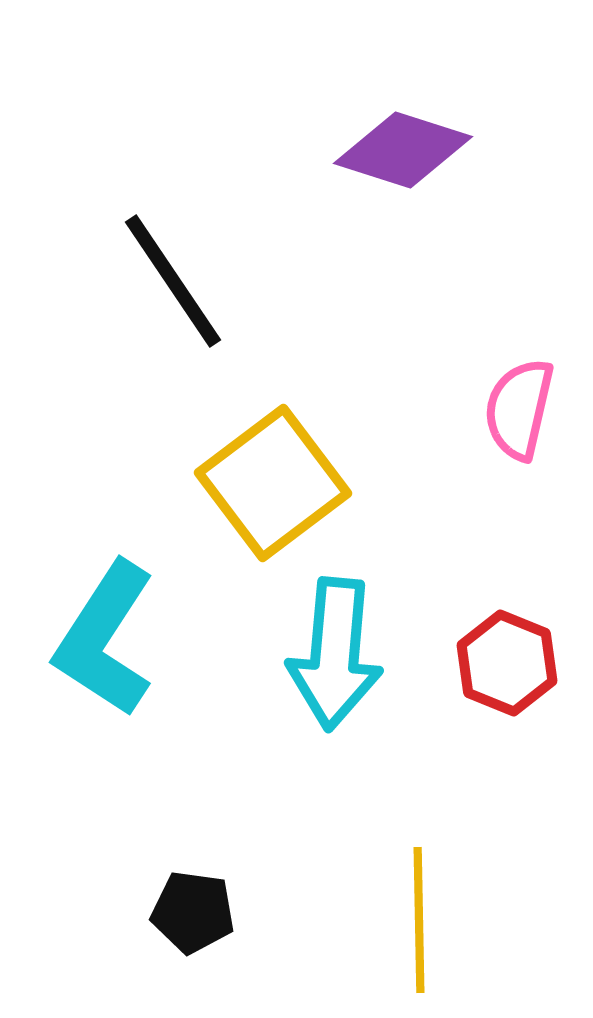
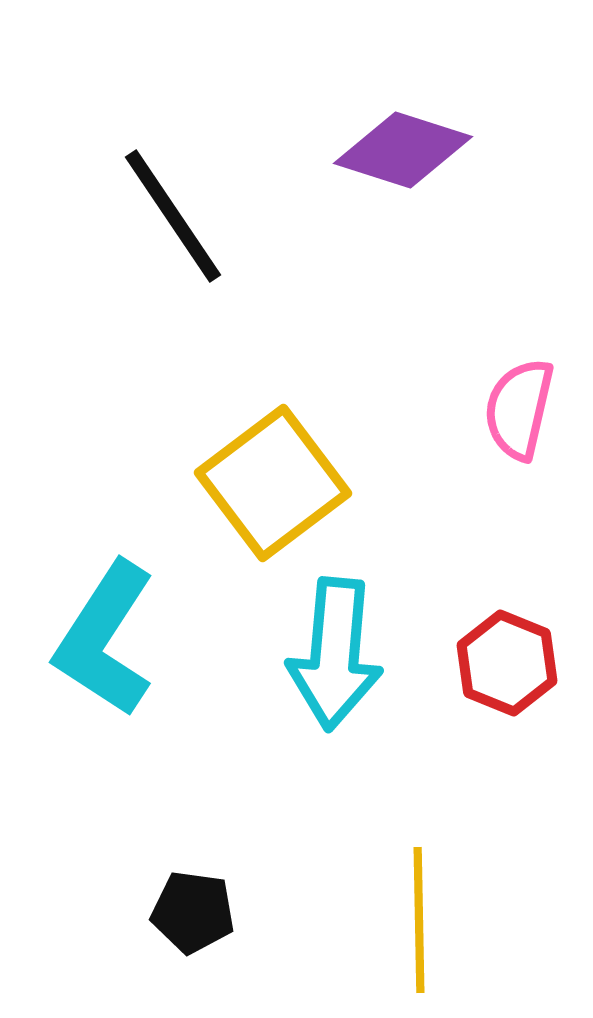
black line: moved 65 px up
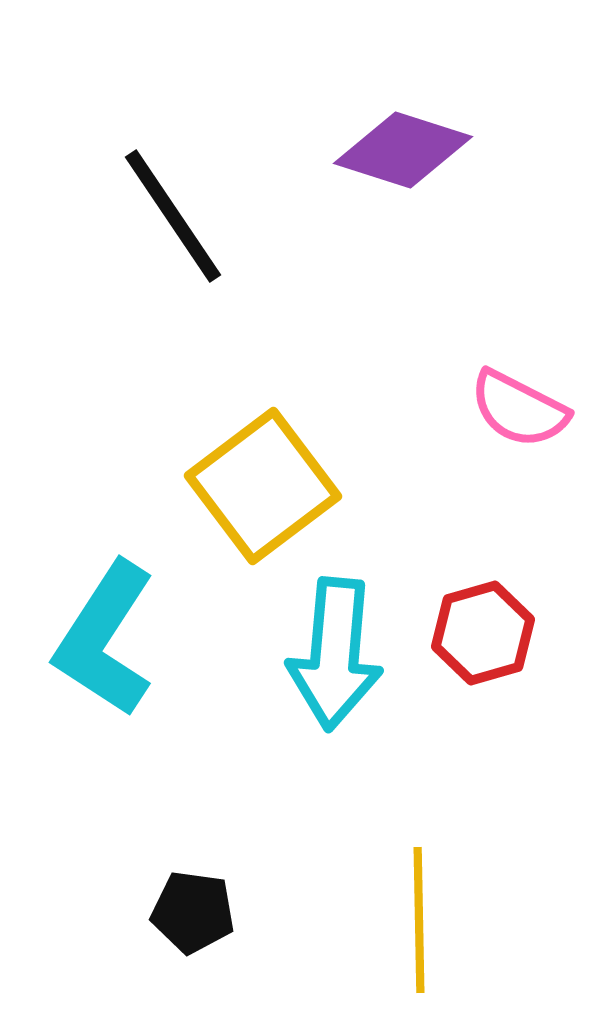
pink semicircle: rotated 76 degrees counterclockwise
yellow square: moved 10 px left, 3 px down
red hexagon: moved 24 px left, 30 px up; rotated 22 degrees clockwise
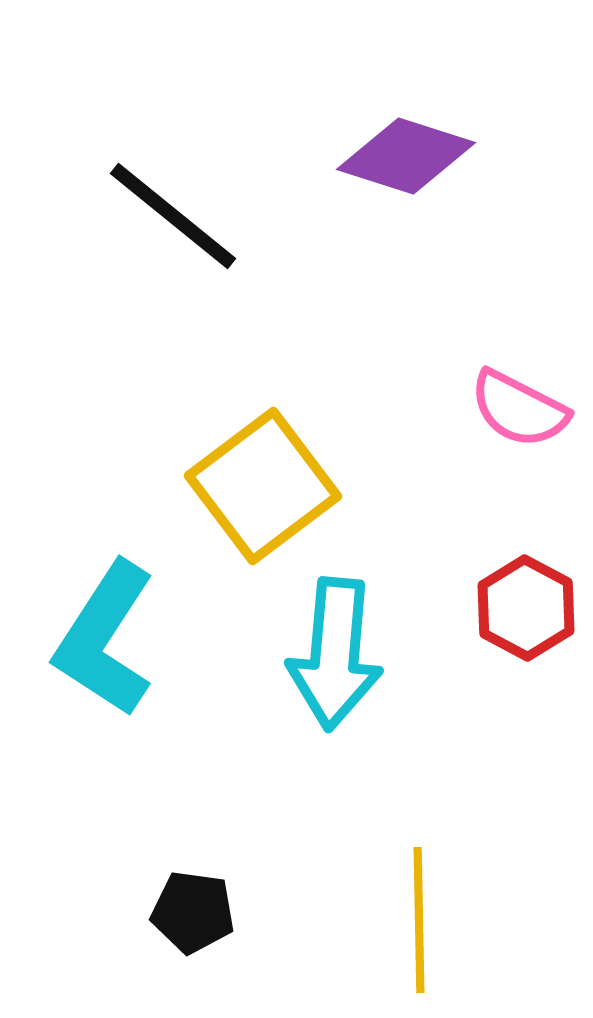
purple diamond: moved 3 px right, 6 px down
black line: rotated 17 degrees counterclockwise
red hexagon: moved 43 px right, 25 px up; rotated 16 degrees counterclockwise
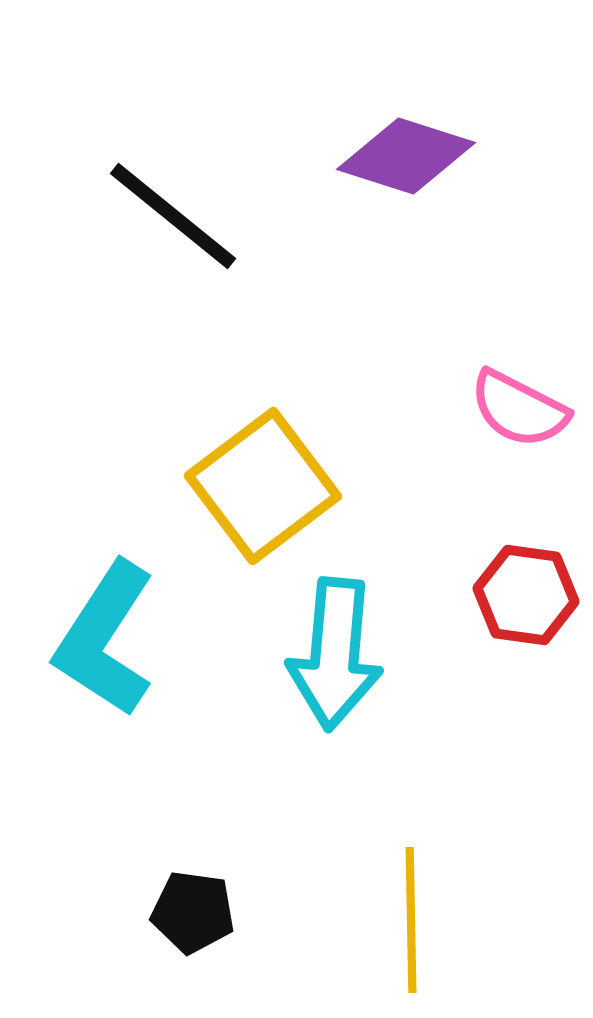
red hexagon: moved 13 px up; rotated 20 degrees counterclockwise
yellow line: moved 8 px left
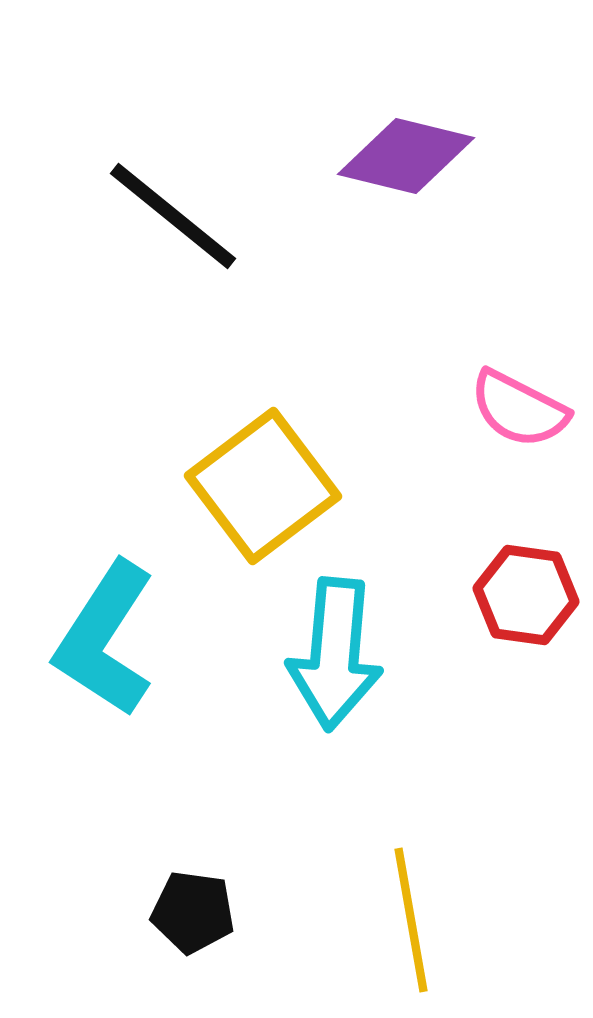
purple diamond: rotated 4 degrees counterclockwise
yellow line: rotated 9 degrees counterclockwise
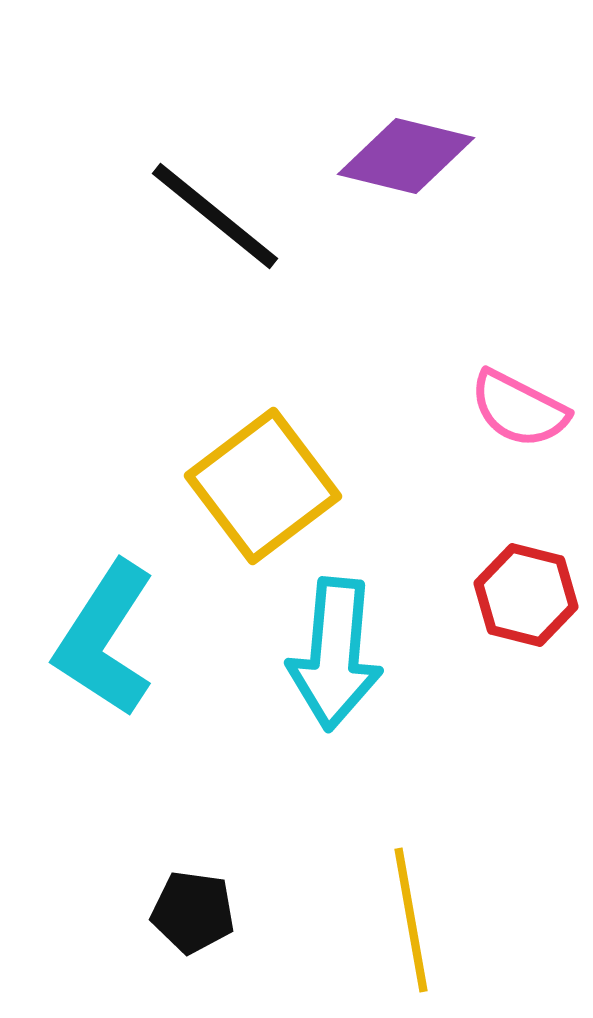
black line: moved 42 px right
red hexagon: rotated 6 degrees clockwise
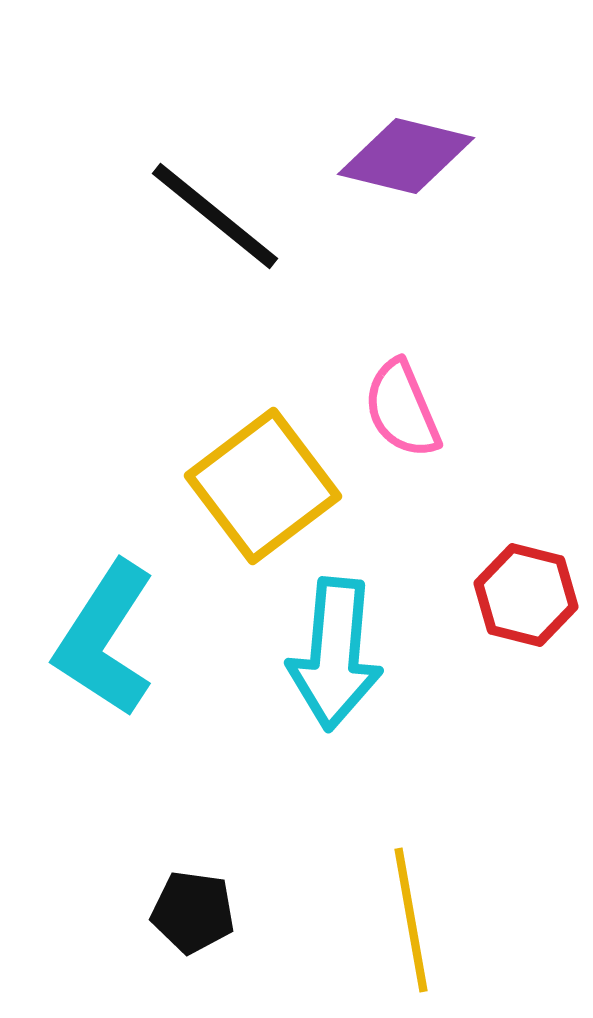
pink semicircle: moved 117 px left; rotated 40 degrees clockwise
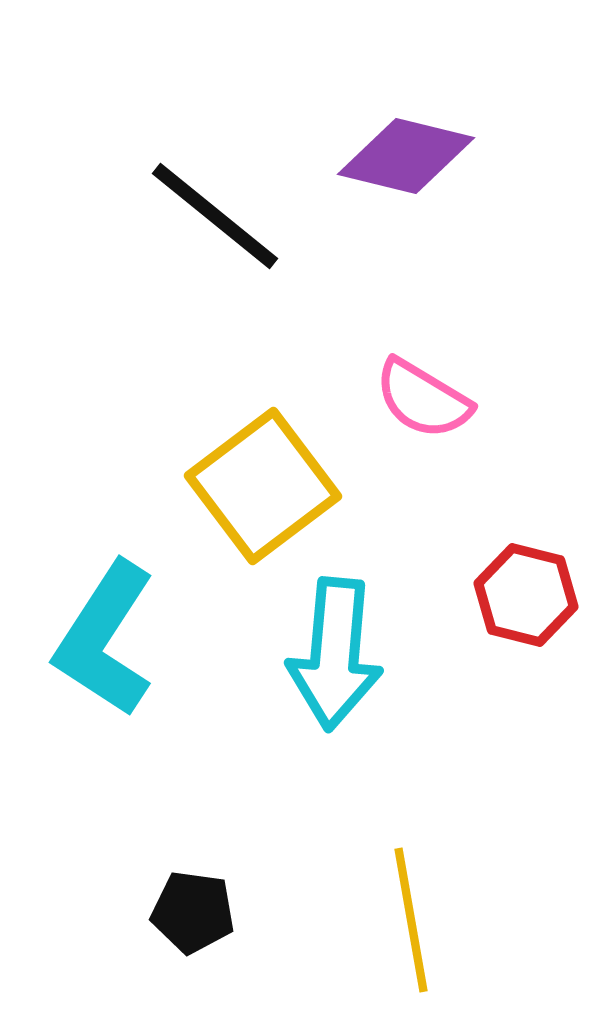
pink semicircle: moved 21 px right, 10 px up; rotated 36 degrees counterclockwise
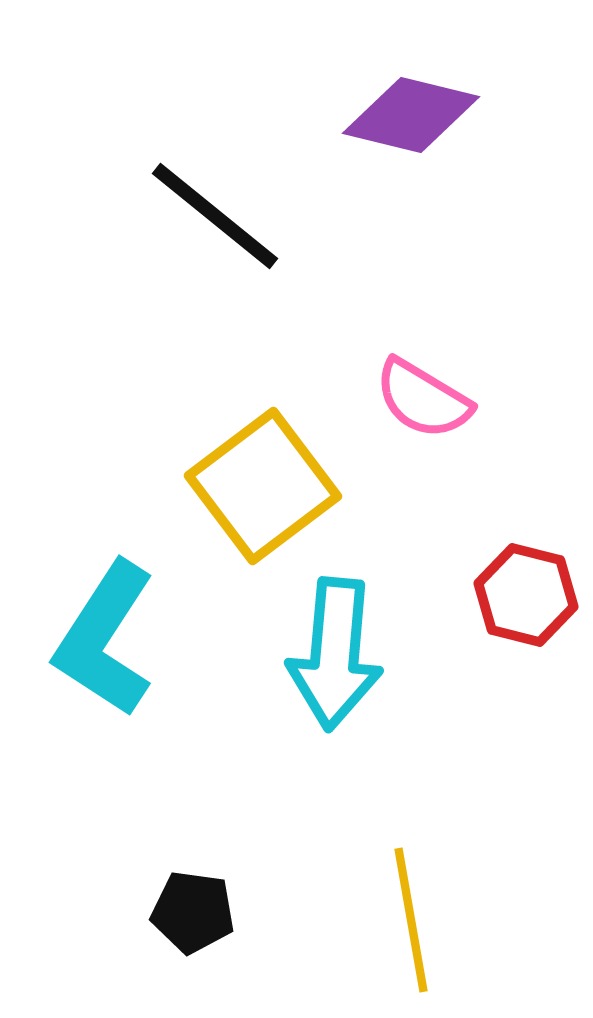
purple diamond: moved 5 px right, 41 px up
